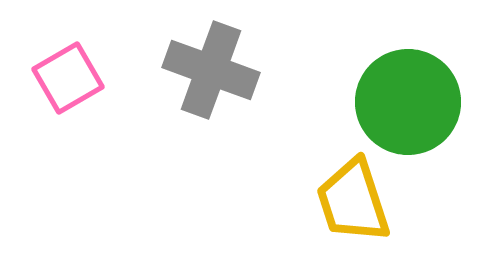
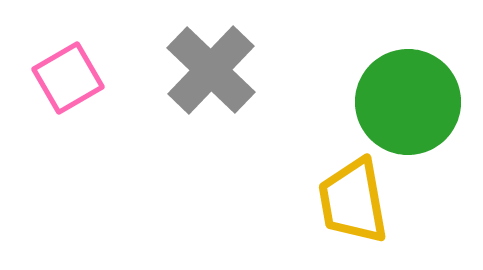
gray cross: rotated 24 degrees clockwise
yellow trapezoid: rotated 8 degrees clockwise
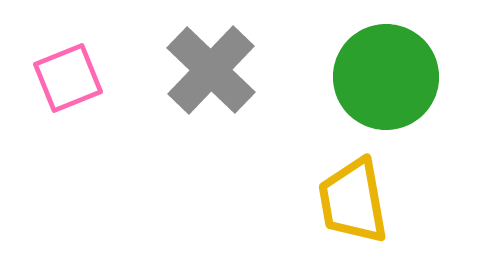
pink square: rotated 8 degrees clockwise
green circle: moved 22 px left, 25 px up
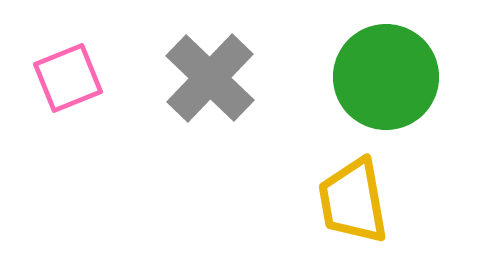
gray cross: moved 1 px left, 8 px down
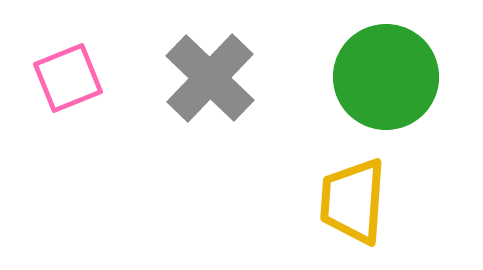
yellow trapezoid: rotated 14 degrees clockwise
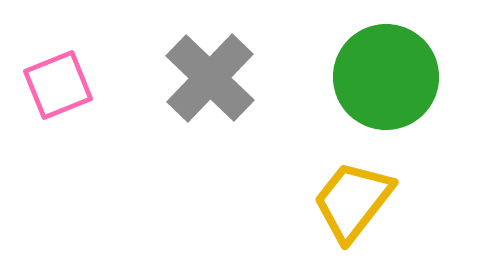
pink square: moved 10 px left, 7 px down
yellow trapezoid: rotated 34 degrees clockwise
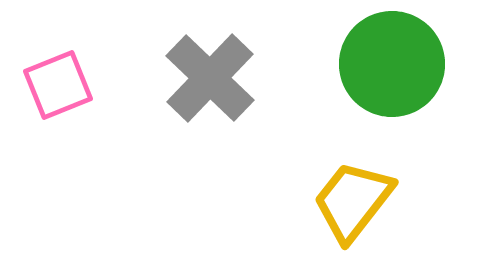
green circle: moved 6 px right, 13 px up
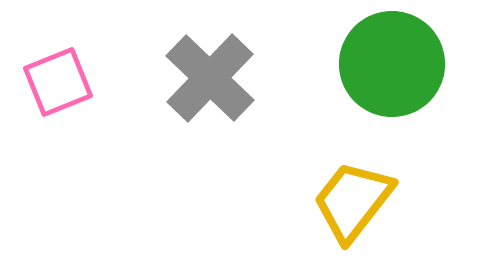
pink square: moved 3 px up
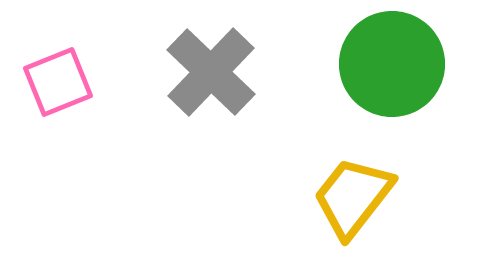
gray cross: moved 1 px right, 6 px up
yellow trapezoid: moved 4 px up
